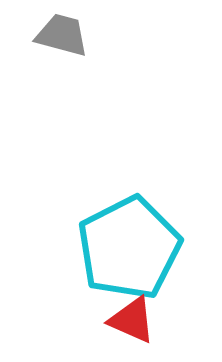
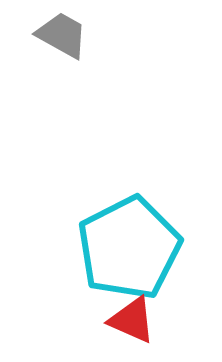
gray trapezoid: rotated 14 degrees clockwise
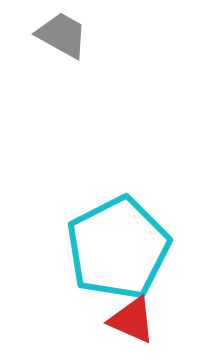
cyan pentagon: moved 11 px left
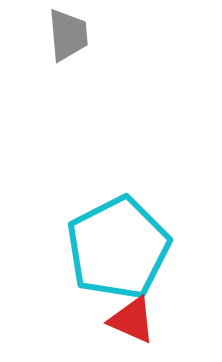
gray trapezoid: moved 6 px right; rotated 56 degrees clockwise
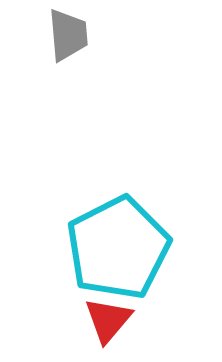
red triangle: moved 24 px left; rotated 46 degrees clockwise
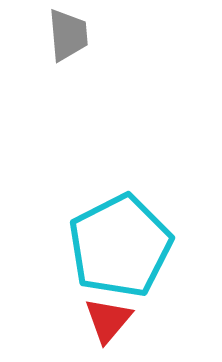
cyan pentagon: moved 2 px right, 2 px up
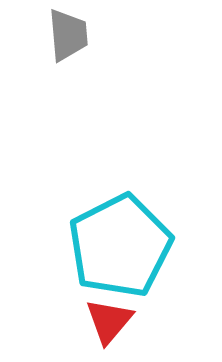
red triangle: moved 1 px right, 1 px down
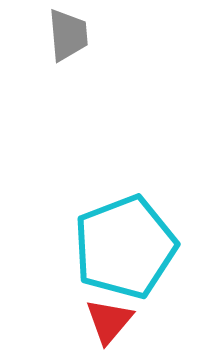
cyan pentagon: moved 5 px right, 1 px down; rotated 6 degrees clockwise
